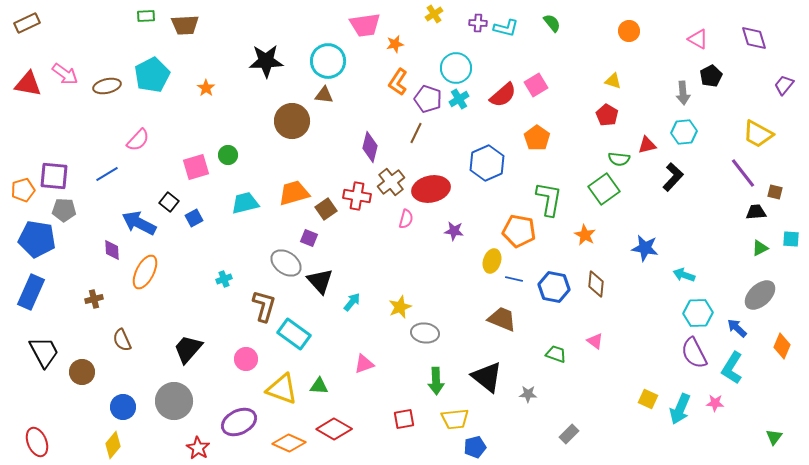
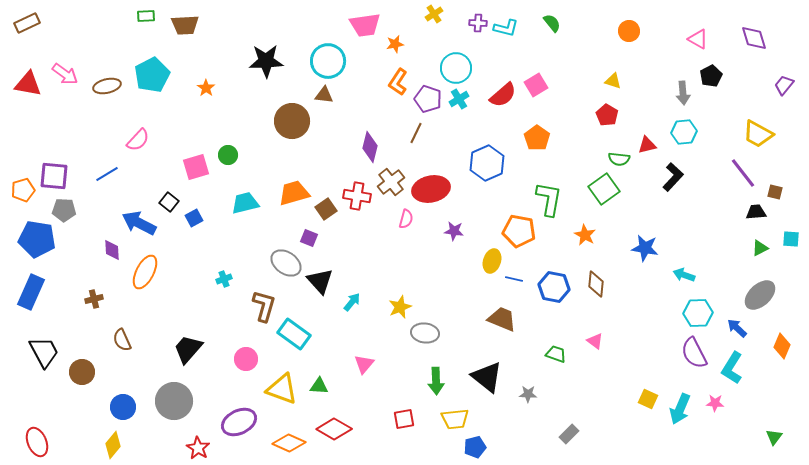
pink triangle at (364, 364): rotated 30 degrees counterclockwise
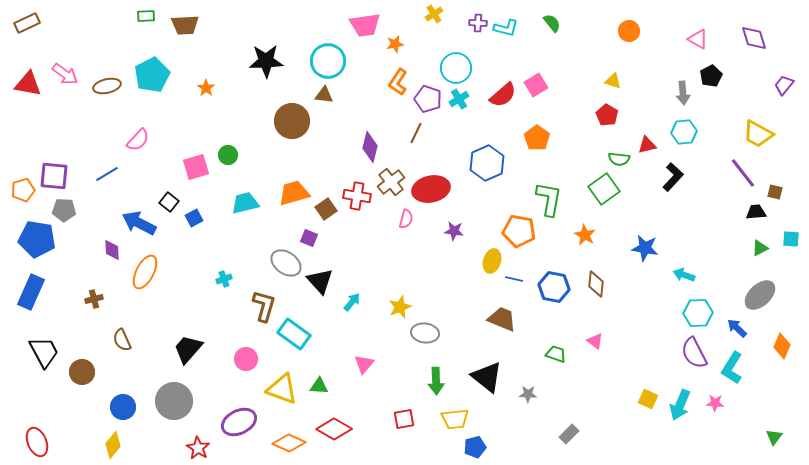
cyan arrow at (680, 409): moved 4 px up
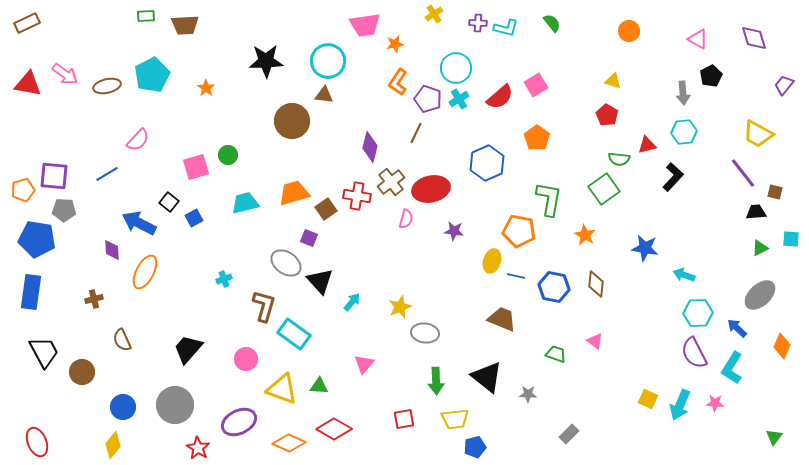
red semicircle at (503, 95): moved 3 px left, 2 px down
blue line at (514, 279): moved 2 px right, 3 px up
blue rectangle at (31, 292): rotated 16 degrees counterclockwise
gray circle at (174, 401): moved 1 px right, 4 px down
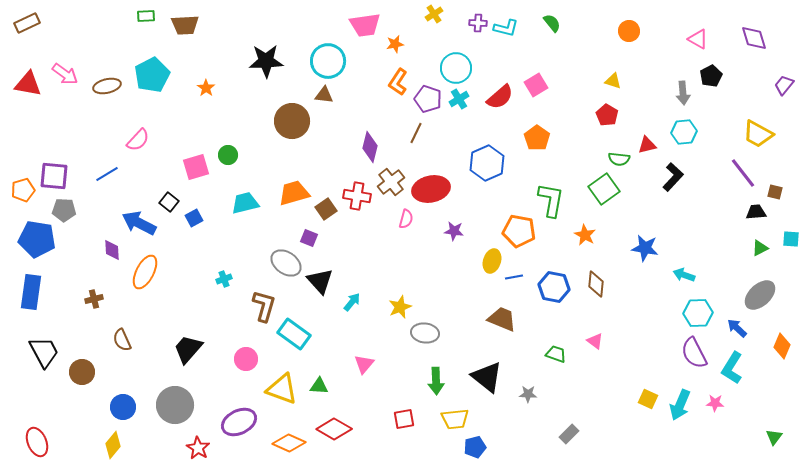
green L-shape at (549, 199): moved 2 px right, 1 px down
blue line at (516, 276): moved 2 px left, 1 px down; rotated 24 degrees counterclockwise
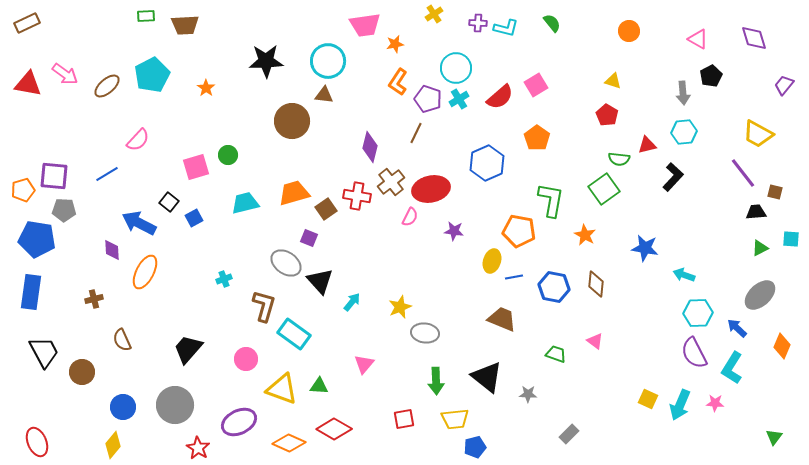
brown ellipse at (107, 86): rotated 28 degrees counterclockwise
pink semicircle at (406, 219): moved 4 px right, 2 px up; rotated 12 degrees clockwise
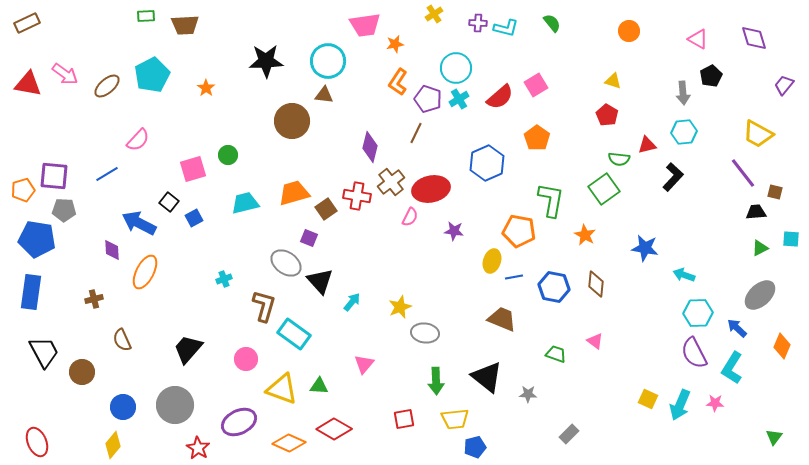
pink square at (196, 167): moved 3 px left, 2 px down
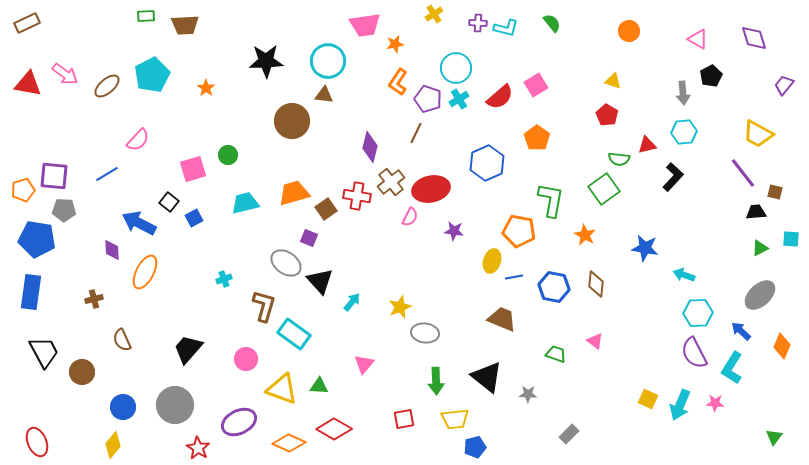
blue arrow at (737, 328): moved 4 px right, 3 px down
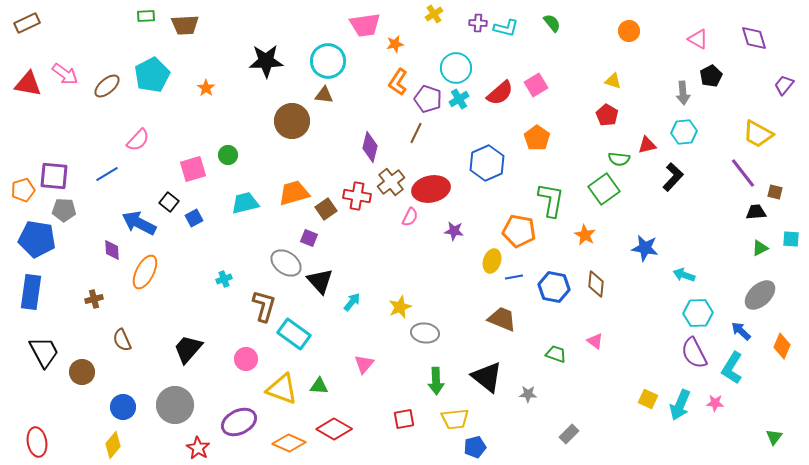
red semicircle at (500, 97): moved 4 px up
red ellipse at (37, 442): rotated 12 degrees clockwise
